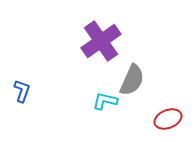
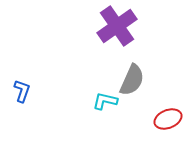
purple cross: moved 16 px right, 15 px up
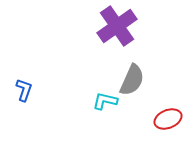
blue L-shape: moved 2 px right, 1 px up
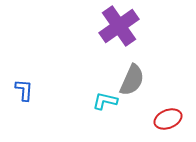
purple cross: moved 2 px right
blue L-shape: rotated 15 degrees counterclockwise
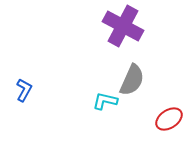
purple cross: moved 4 px right; rotated 27 degrees counterclockwise
blue L-shape: rotated 25 degrees clockwise
red ellipse: moved 1 px right; rotated 12 degrees counterclockwise
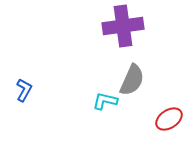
purple cross: rotated 36 degrees counterclockwise
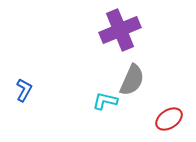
purple cross: moved 3 px left, 4 px down; rotated 15 degrees counterclockwise
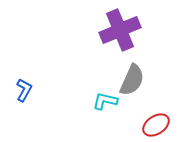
red ellipse: moved 13 px left, 6 px down
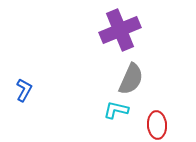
gray semicircle: moved 1 px left, 1 px up
cyan L-shape: moved 11 px right, 9 px down
red ellipse: moved 1 px right; rotated 60 degrees counterclockwise
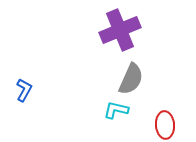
red ellipse: moved 8 px right
